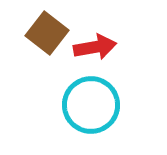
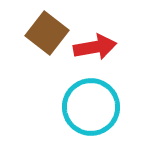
cyan circle: moved 2 px down
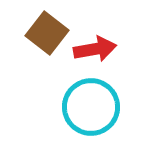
red arrow: moved 2 px down
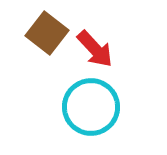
red arrow: rotated 57 degrees clockwise
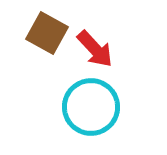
brown square: rotated 9 degrees counterclockwise
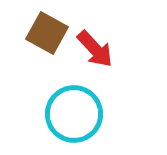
cyan circle: moved 17 px left, 7 px down
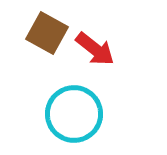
red arrow: rotated 9 degrees counterclockwise
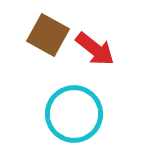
brown square: moved 1 px right, 2 px down
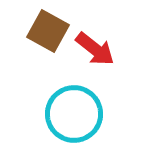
brown square: moved 4 px up
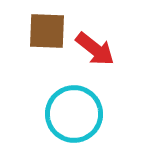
brown square: moved 1 px left; rotated 27 degrees counterclockwise
